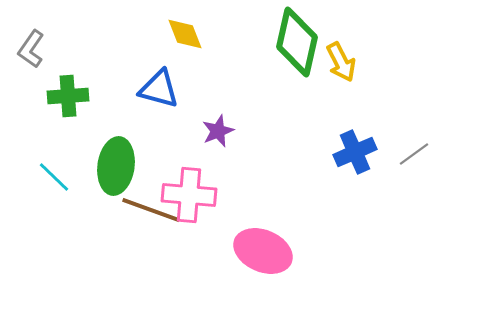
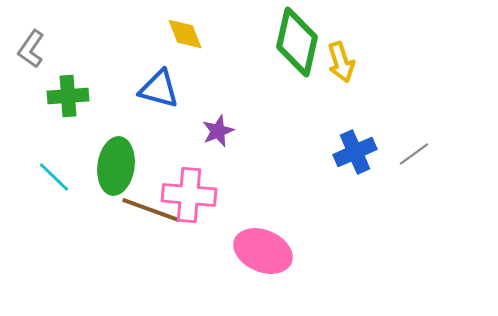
yellow arrow: rotated 9 degrees clockwise
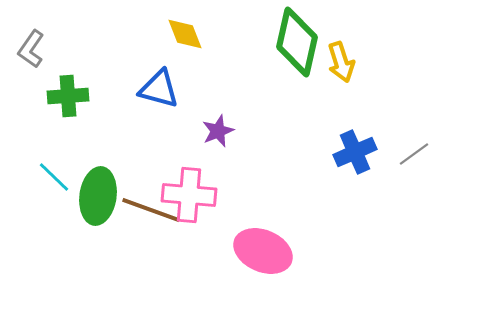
green ellipse: moved 18 px left, 30 px down
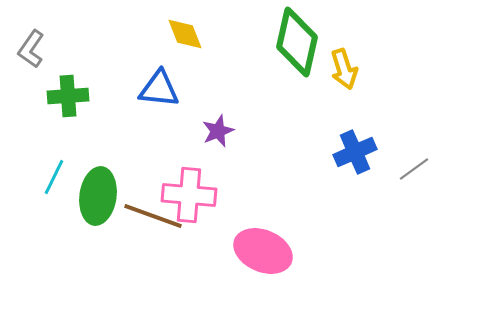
yellow arrow: moved 3 px right, 7 px down
blue triangle: rotated 9 degrees counterclockwise
gray line: moved 15 px down
cyan line: rotated 72 degrees clockwise
brown line: moved 2 px right, 6 px down
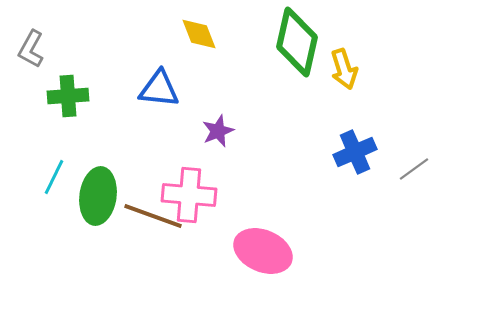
yellow diamond: moved 14 px right
gray L-shape: rotated 6 degrees counterclockwise
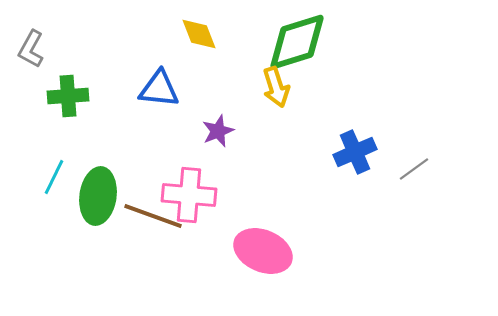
green diamond: rotated 60 degrees clockwise
yellow arrow: moved 68 px left, 18 px down
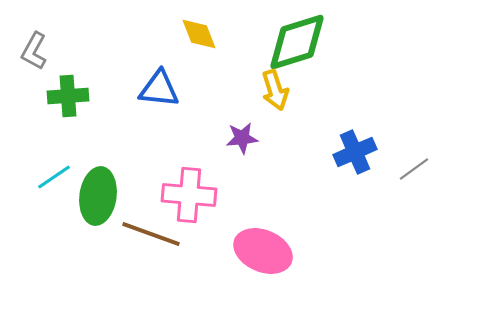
gray L-shape: moved 3 px right, 2 px down
yellow arrow: moved 1 px left, 3 px down
purple star: moved 24 px right, 7 px down; rotated 16 degrees clockwise
cyan line: rotated 30 degrees clockwise
brown line: moved 2 px left, 18 px down
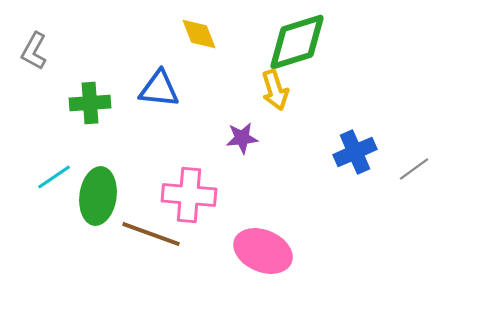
green cross: moved 22 px right, 7 px down
